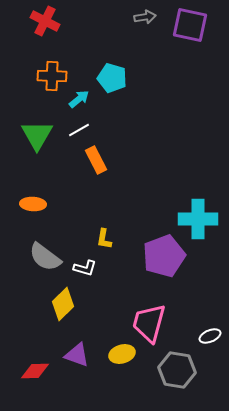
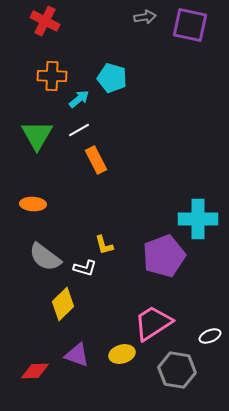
yellow L-shape: moved 6 px down; rotated 25 degrees counterclockwise
pink trapezoid: moved 4 px right; rotated 42 degrees clockwise
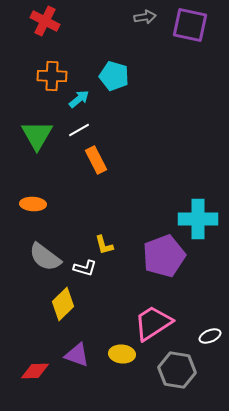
cyan pentagon: moved 2 px right, 2 px up
yellow ellipse: rotated 20 degrees clockwise
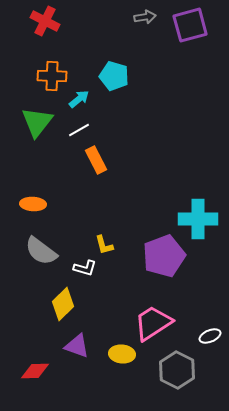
purple square: rotated 27 degrees counterclockwise
green triangle: moved 13 px up; rotated 8 degrees clockwise
gray semicircle: moved 4 px left, 6 px up
purple triangle: moved 9 px up
gray hexagon: rotated 18 degrees clockwise
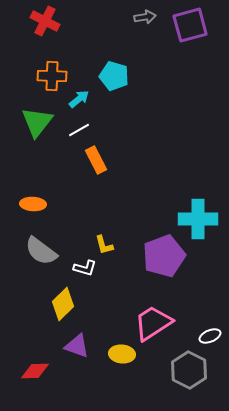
gray hexagon: moved 12 px right
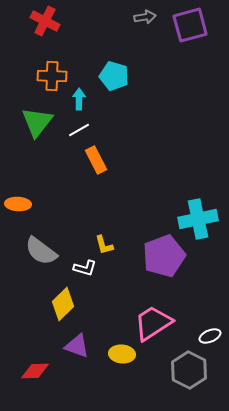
cyan arrow: rotated 50 degrees counterclockwise
orange ellipse: moved 15 px left
cyan cross: rotated 12 degrees counterclockwise
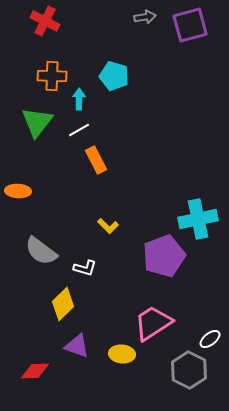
orange ellipse: moved 13 px up
yellow L-shape: moved 4 px right, 19 px up; rotated 30 degrees counterclockwise
white ellipse: moved 3 px down; rotated 15 degrees counterclockwise
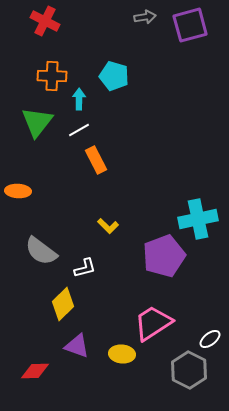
white L-shape: rotated 30 degrees counterclockwise
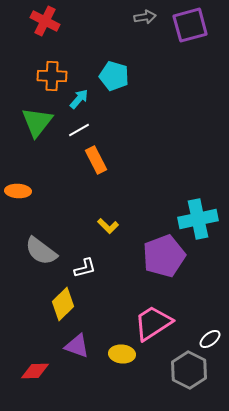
cyan arrow: rotated 40 degrees clockwise
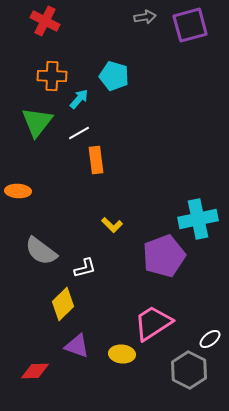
white line: moved 3 px down
orange rectangle: rotated 20 degrees clockwise
yellow L-shape: moved 4 px right, 1 px up
